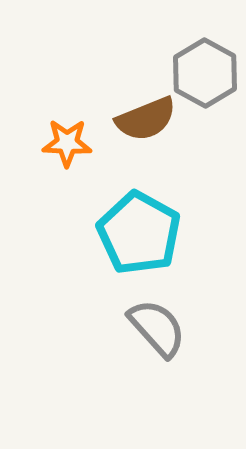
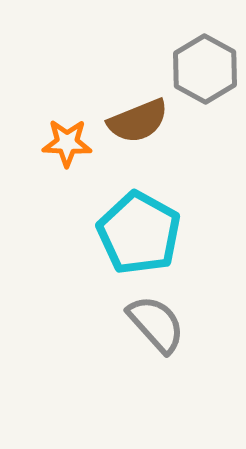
gray hexagon: moved 4 px up
brown semicircle: moved 8 px left, 2 px down
gray semicircle: moved 1 px left, 4 px up
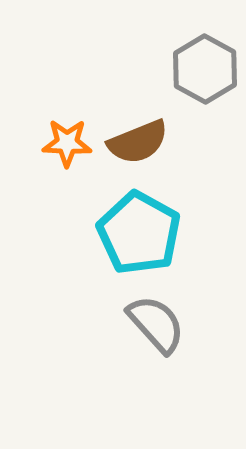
brown semicircle: moved 21 px down
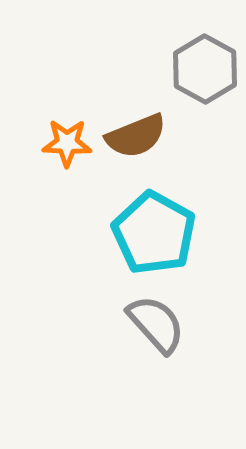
brown semicircle: moved 2 px left, 6 px up
cyan pentagon: moved 15 px right
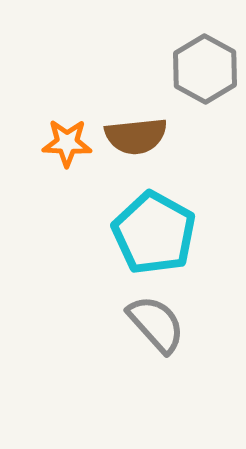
brown semicircle: rotated 16 degrees clockwise
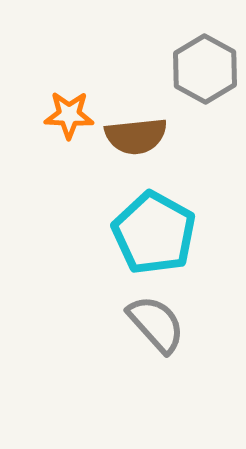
orange star: moved 2 px right, 28 px up
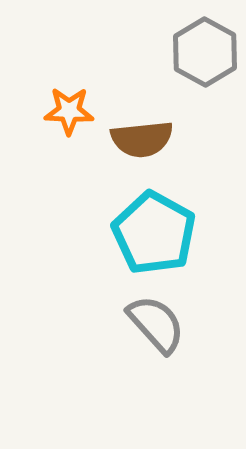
gray hexagon: moved 17 px up
orange star: moved 4 px up
brown semicircle: moved 6 px right, 3 px down
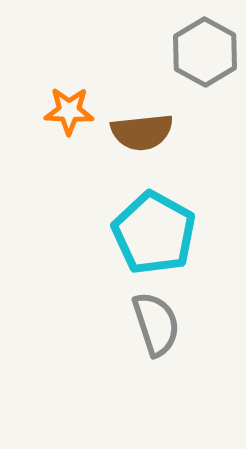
brown semicircle: moved 7 px up
gray semicircle: rotated 24 degrees clockwise
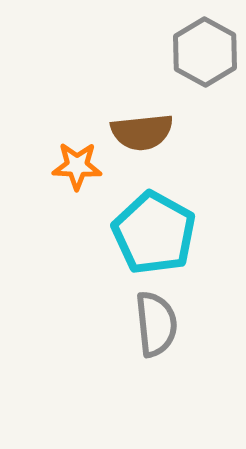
orange star: moved 8 px right, 55 px down
gray semicircle: rotated 12 degrees clockwise
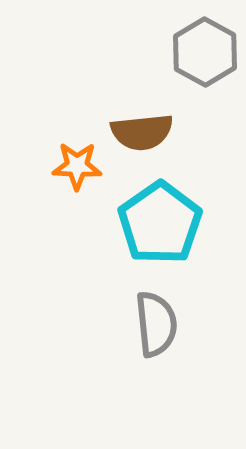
cyan pentagon: moved 6 px right, 10 px up; rotated 8 degrees clockwise
